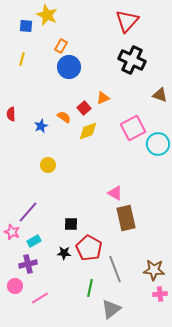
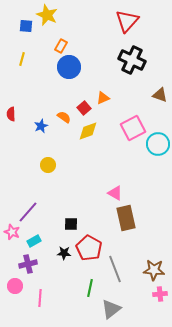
pink line: rotated 54 degrees counterclockwise
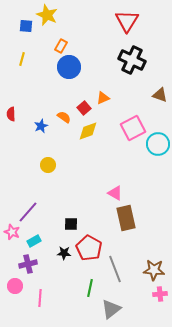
red triangle: rotated 10 degrees counterclockwise
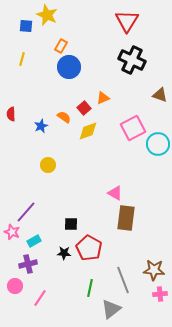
purple line: moved 2 px left
brown rectangle: rotated 20 degrees clockwise
gray line: moved 8 px right, 11 px down
pink line: rotated 30 degrees clockwise
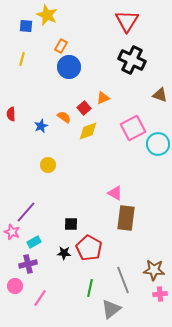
cyan rectangle: moved 1 px down
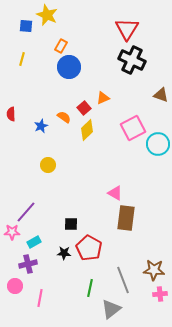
red triangle: moved 8 px down
brown triangle: moved 1 px right
yellow diamond: moved 1 px left, 1 px up; rotated 25 degrees counterclockwise
pink star: rotated 21 degrees counterclockwise
pink line: rotated 24 degrees counterclockwise
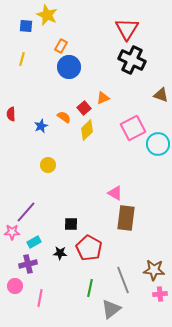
black star: moved 4 px left
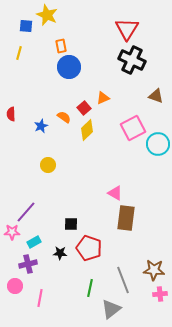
orange rectangle: rotated 40 degrees counterclockwise
yellow line: moved 3 px left, 6 px up
brown triangle: moved 5 px left, 1 px down
red pentagon: rotated 10 degrees counterclockwise
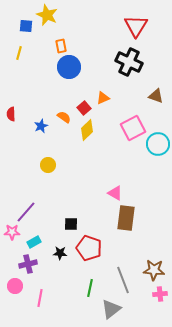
red triangle: moved 9 px right, 3 px up
black cross: moved 3 px left, 2 px down
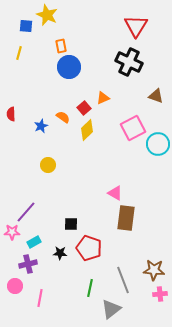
orange semicircle: moved 1 px left
